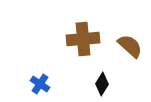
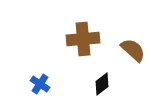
brown semicircle: moved 3 px right, 4 px down
black diamond: rotated 20 degrees clockwise
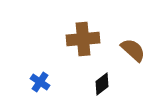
blue cross: moved 2 px up
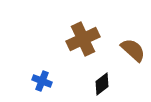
brown cross: rotated 20 degrees counterclockwise
blue cross: moved 2 px right, 1 px up; rotated 12 degrees counterclockwise
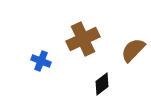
brown semicircle: rotated 88 degrees counterclockwise
blue cross: moved 1 px left, 20 px up
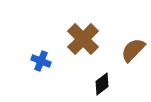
brown cross: rotated 20 degrees counterclockwise
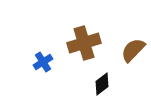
brown cross: moved 1 px right, 4 px down; rotated 28 degrees clockwise
blue cross: moved 2 px right, 1 px down; rotated 36 degrees clockwise
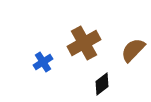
brown cross: rotated 12 degrees counterclockwise
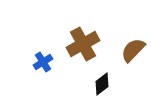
brown cross: moved 1 px left, 1 px down
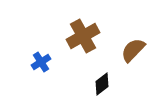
brown cross: moved 8 px up
blue cross: moved 2 px left
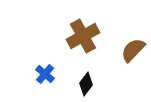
blue cross: moved 4 px right, 12 px down; rotated 18 degrees counterclockwise
black diamond: moved 16 px left; rotated 15 degrees counterclockwise
